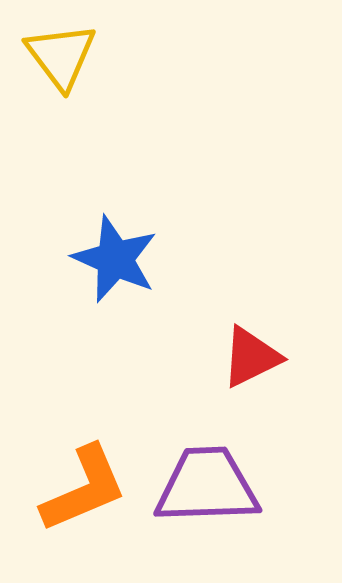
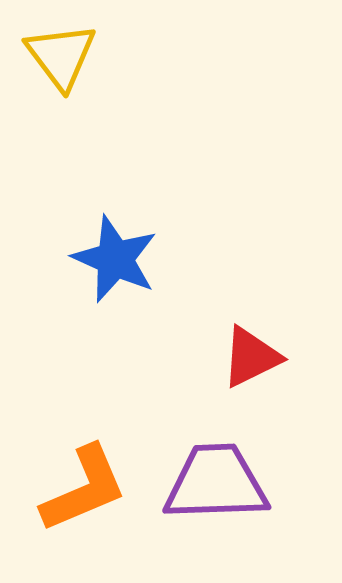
purple trapezoid: moved 9 px right, 3 px up
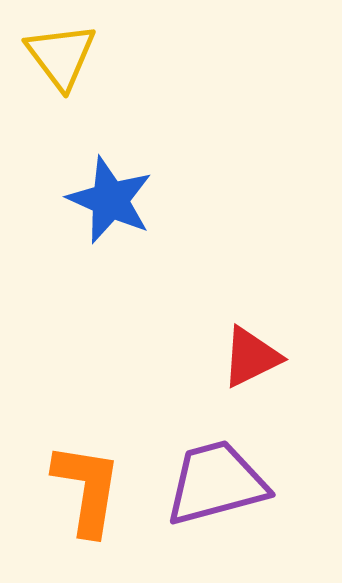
blue star: moved 5 px left, 59 px up
purple trapezoid: rotated 13 degrees counterclockwise
orange L-shape: moved 3 px right; rotated 58 degrees counterclockwise
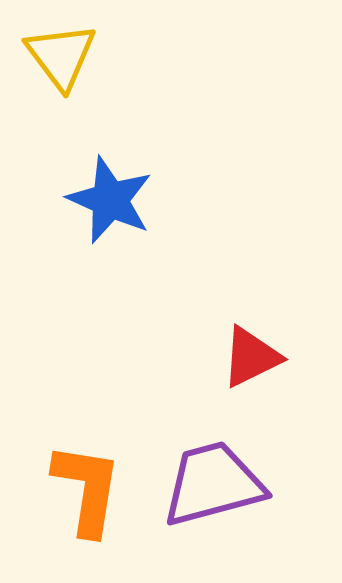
purple trapezoid: moved 3 px left, 1 px down
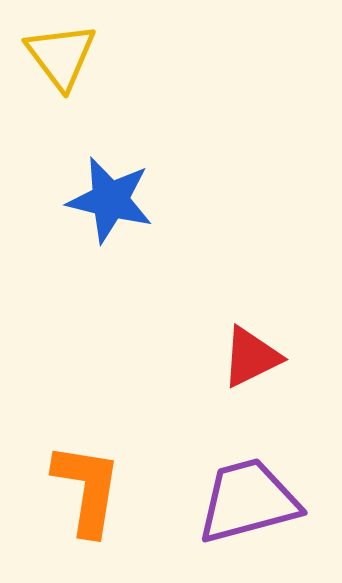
blue star: rotated 10 degrees counterclockwise
purple trapezoid: moved 35 px right, 17 px down
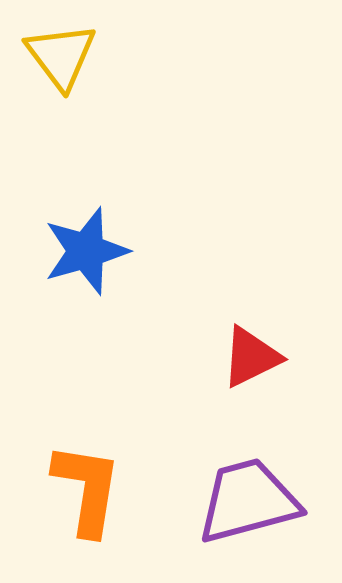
blue star: moved 24 px left, 51 px down; rotated 30 degrees counterclockwise
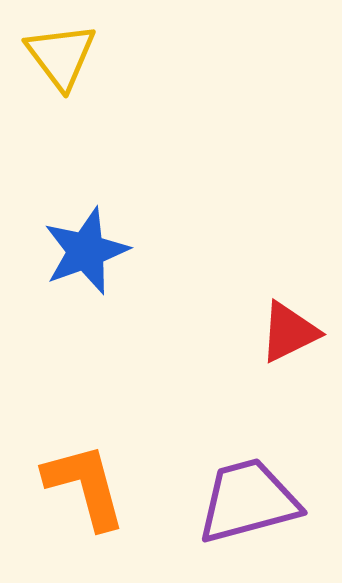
blue star: rotated 4 degrees counterclockwise
red triangle: moved 38 px right, 25 px up
orange L-shape: moved 2 px left, 3 px up; rotated 24 degrees counterclockwise
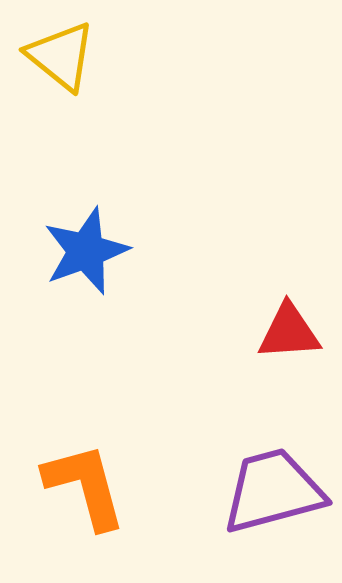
yellow triangle: rotated 14 degrees counterclockwise
red triangle: rotated 22 degrees clockwise
purple trapezoid: moved 25 px right, 10 px up
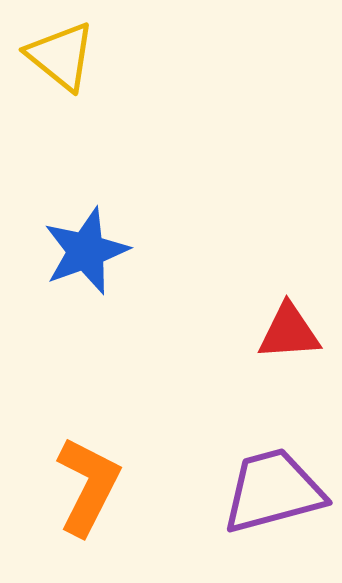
orange L-shape: moved 3 px right; rotated 42 degrees clockwise
